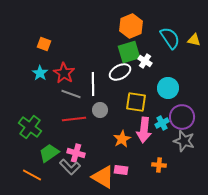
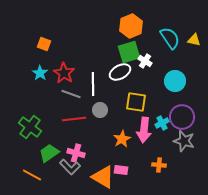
cyan circle: moved 7 px right, 7 px up
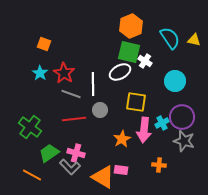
green square: rotated 30 degrees clockwise
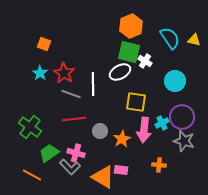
gray circle: moved 21 px down
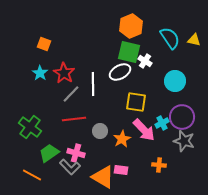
gray line: rotated 66 degrees counterclockwise
pink arrow: rotated 50 degrees counterclockwise
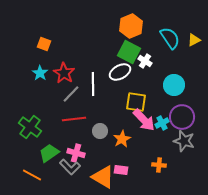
yellow triangle: rotated 40 degrees counterclockwise
green square: rotated 15 degrees clockwise
cyan circle: moved 1 px left, 4 px down
pink arrow: moved 10 px up
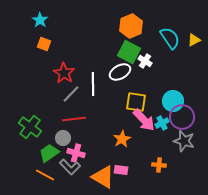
cyan star: moved 53 px up
cyan circle: moved 1 px left, 16 px down
gray circle: moved 37 px left, 7 px down
orange line: moved 13 px right
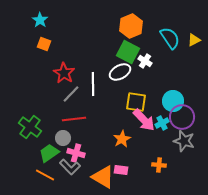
green square: moved 1 px left
